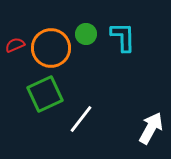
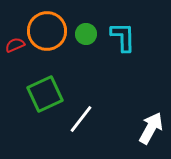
orange circle: moved 4 px left, 17 px up
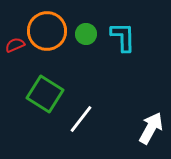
green square: rotated 33 degrees counterclockwise
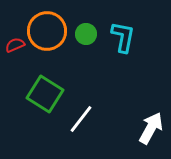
cyan L-shape: rotated 12 degrees clockwise
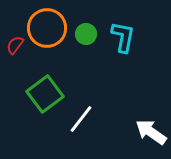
orange circle: moved 3 px up
red semicircle: rotated 30 degrees counterclockwise
green square: rotated 21 degrees clockwise
white arrow: moved 4 px down; rotated 84 degrees counterclockwise
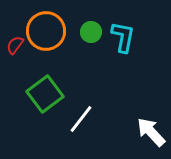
orange circle: moved 1 px left, 3 px down
green circle: moved 5 px right, 2 px up
white arrow: rotated 12 degrees clockwise
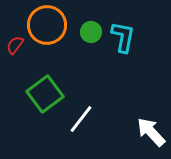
orange circle: moved 1 px right, 6 px up
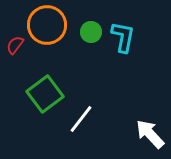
white arrow: moved 1 px left, 2 px down
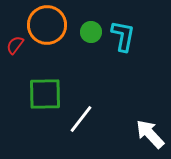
cyan L-shape: moved 1 px up
green square: rotated 36 degrees clockwise
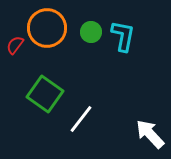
orange circle: moved 3 px down
green square: rotated 36 degrees clockwise
